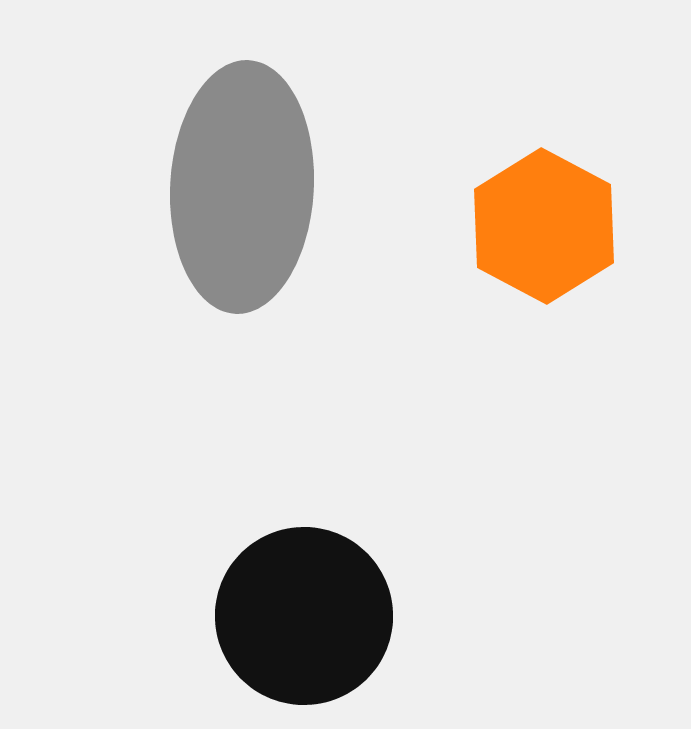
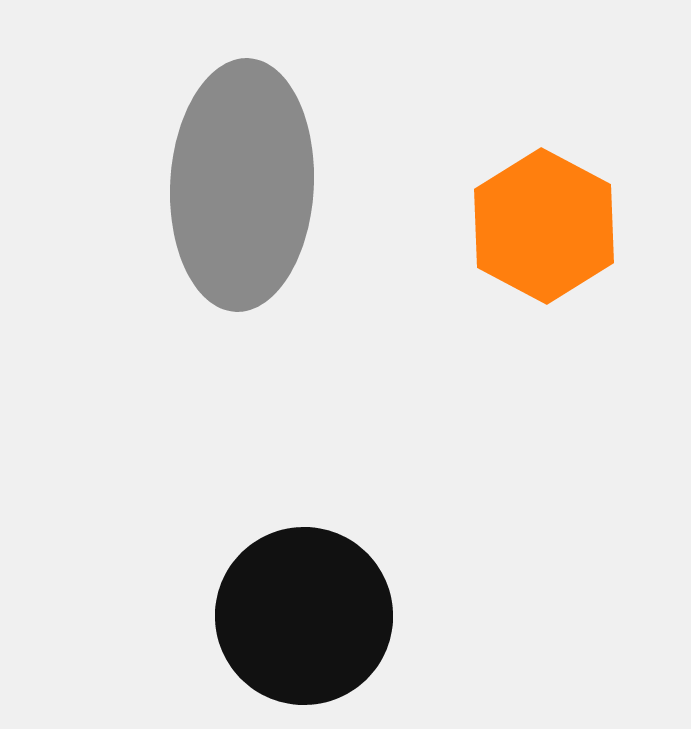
gray ellipse: moved 2 px up
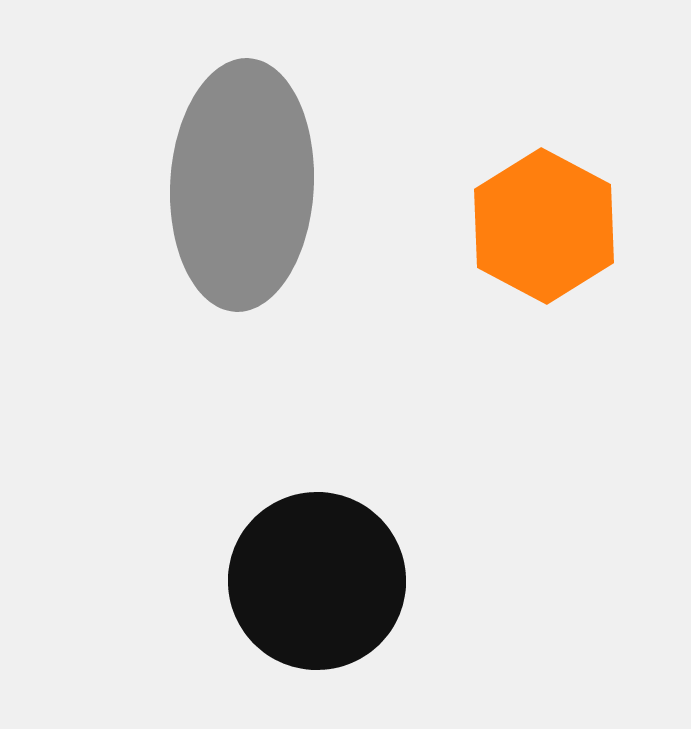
black circle: moved 13 px right, 35 px up
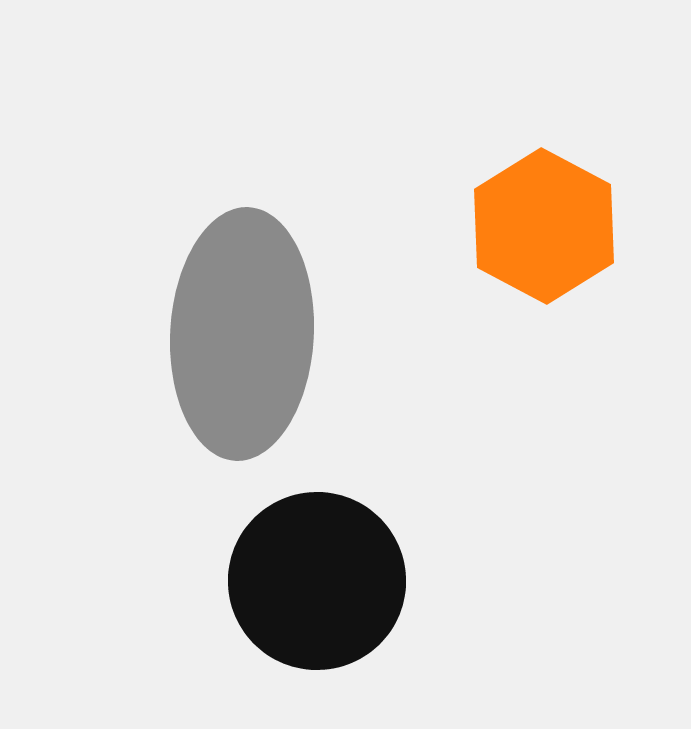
gray ellipse: moved 149 px down
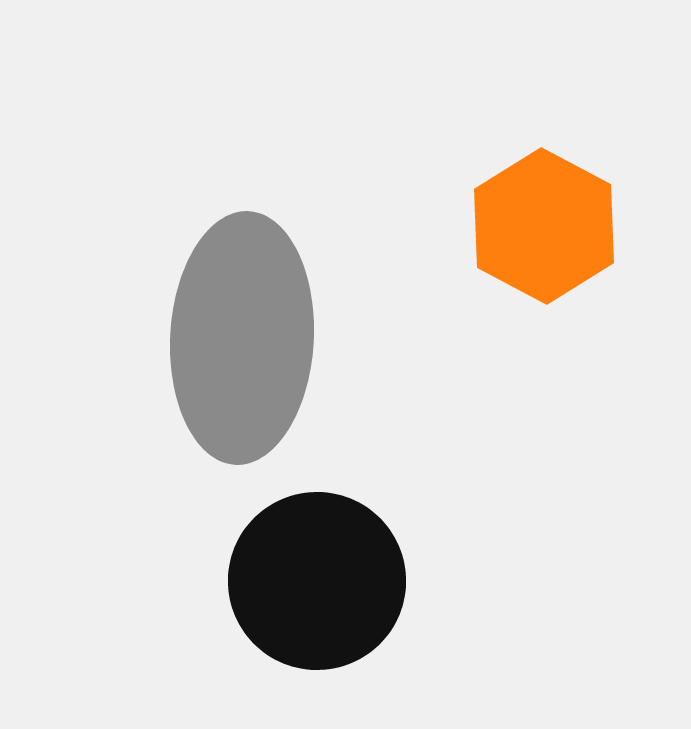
gray ellipse: moved 4 px down
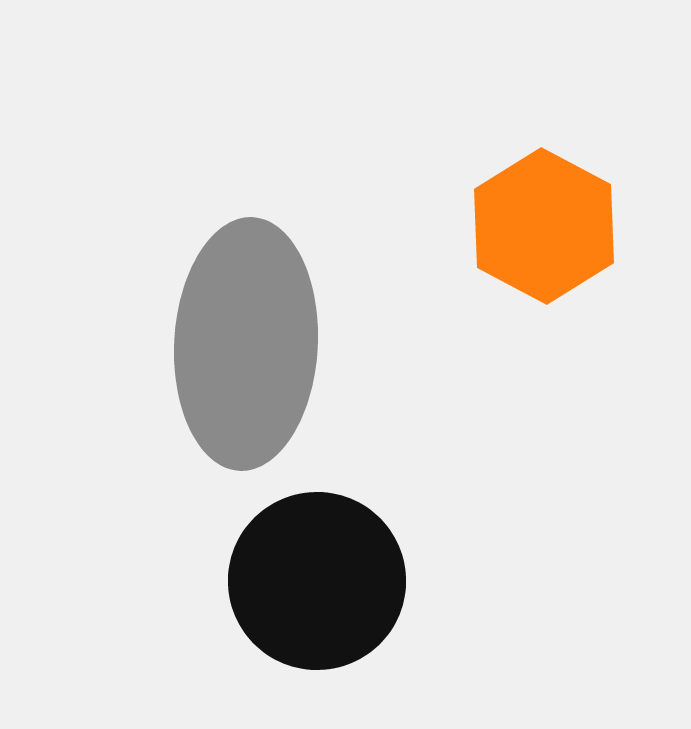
gray ellipse: moved 4 px right, 6 px down
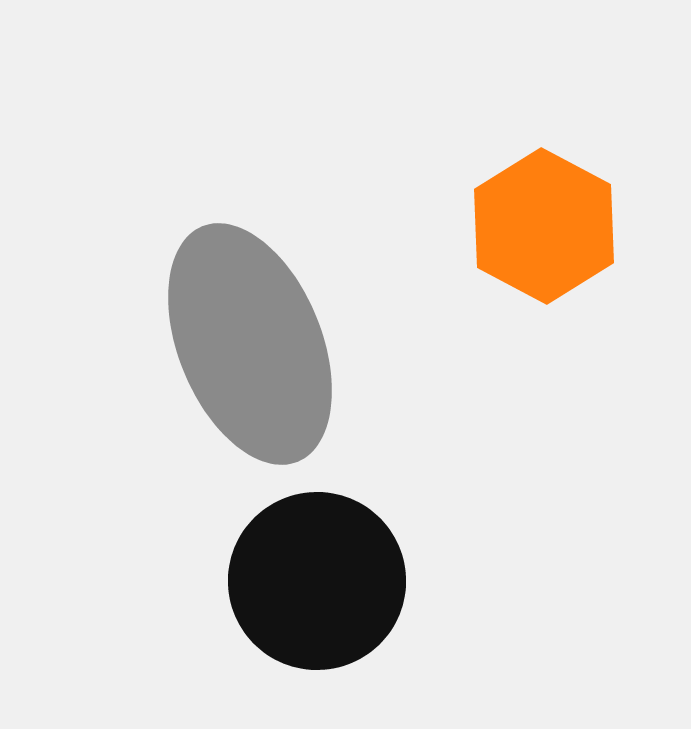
gray ellipse: moved 4 px right; rotated 25 degrees counterclockwise
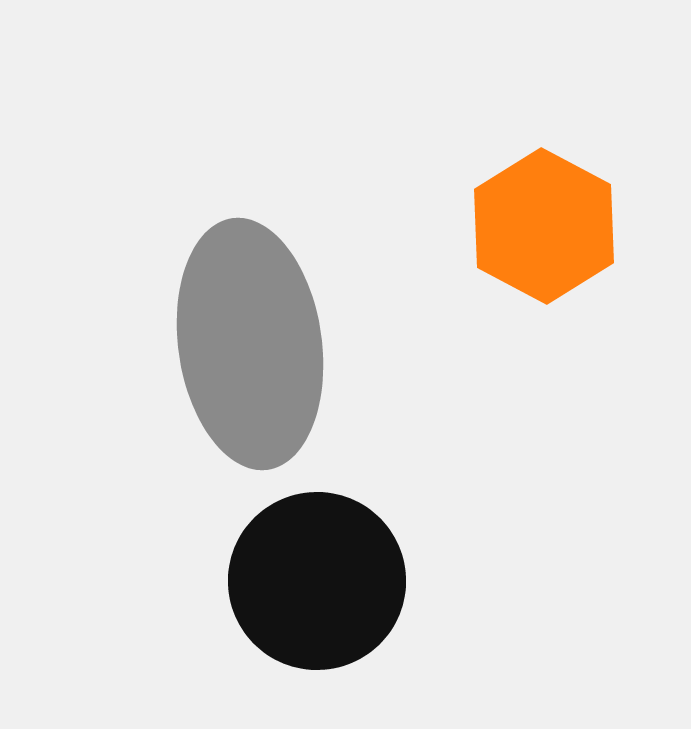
gray ellipse: rotated 14 degrees clockwise
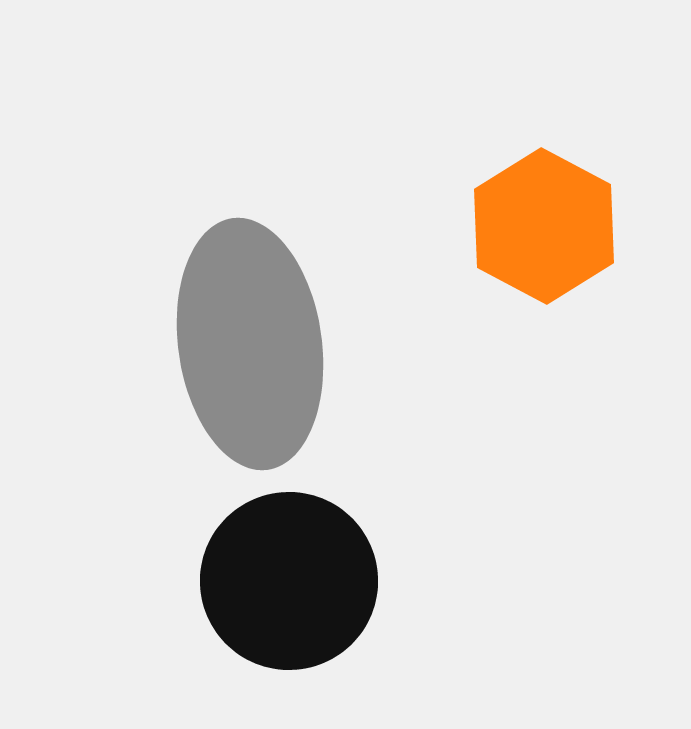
black circle: moved 28 px left
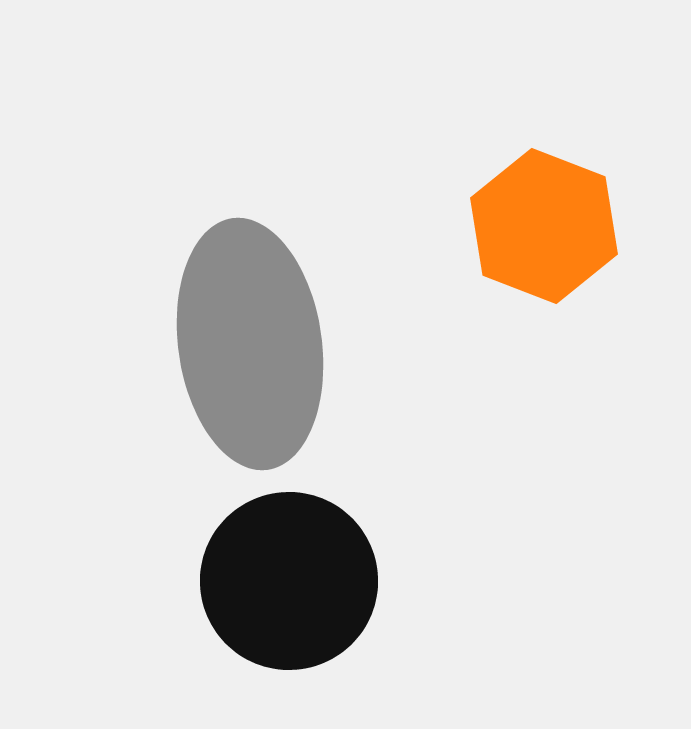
orange hexagon: rotated 7 degrees counterclockwise
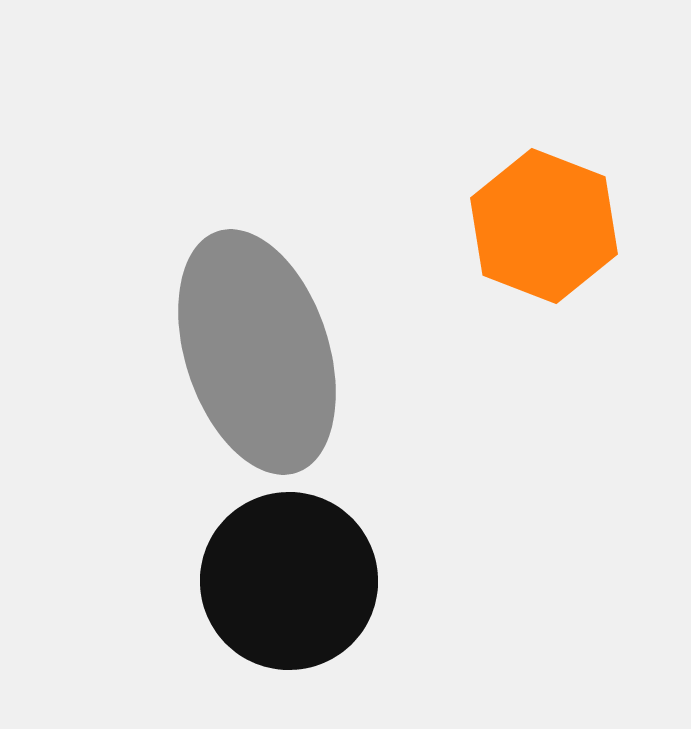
gray ellipse: moved 7 px right, 8 px down; rotated 10 degrees counterclockwise
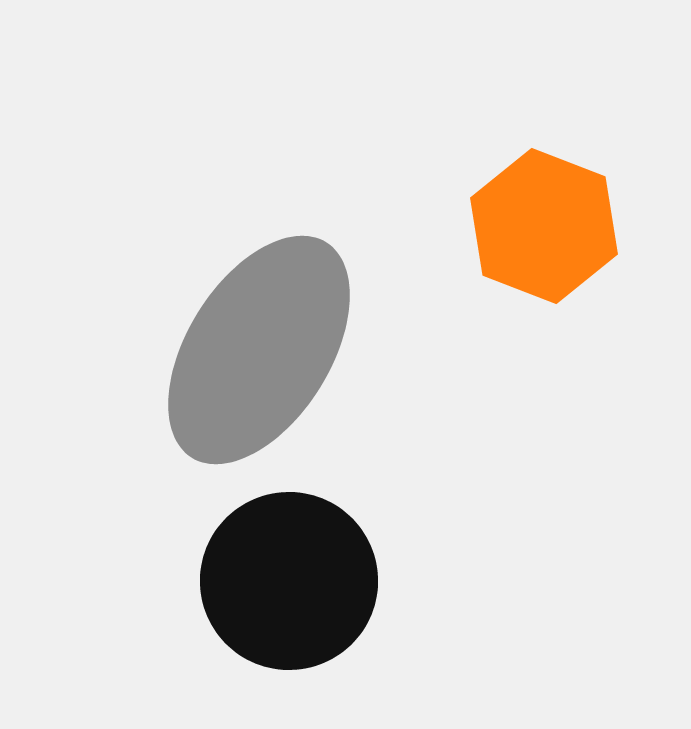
gray ellipse: moved 2 px right, 2 px up; rotated 50 degrees clockwise
